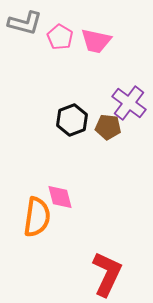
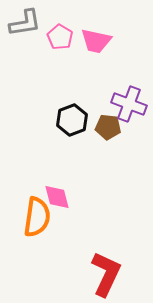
gray L-shape: rotated 24 degrees counterclockwise
purple cross: moved 1 px down; rotated 16 degrees counterclockwise
pink diamond: moved 3 px left
red L-shape: moved 1 px left
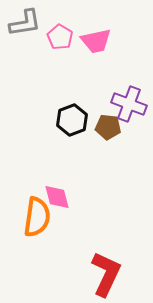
pink trapezoid: rotated 24 degrees counterclockwise
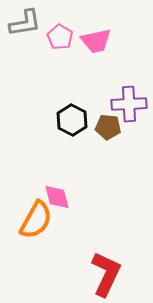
purple cross: rotated 24 degrees counterclockwise
black hexagon: rotated 12 degrees counterclockwise
orange semicircle: moved 1 px left, 3 px down; rotated 21 degrees clockwise
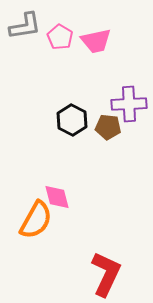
gray L-shape: moved 3 px down
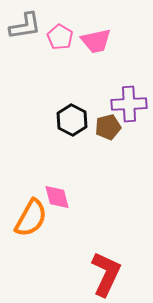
brown pentagon: rotated 20 degrees counterclockwise
orange semicircle: moved 5 px left, 2 px up
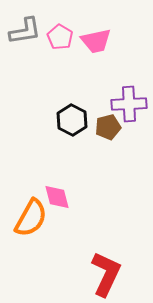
gray L-shape: moved 5 px down
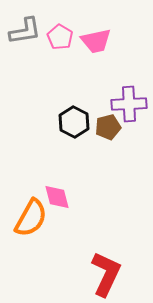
black hexagon: moved 2 px right, 2 px down
